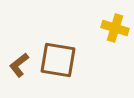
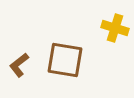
brown square: moved 7 px right
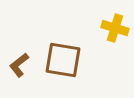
brown square: moved 2 px left
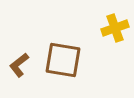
yellow cross: rotated 36 degrees counterclockwise
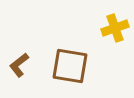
brown square: moved 7 px right, 6 px down
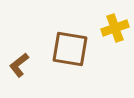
brown square: moved 17 px up
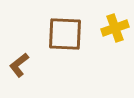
brown square: moved 5 px left, 15 px up; rotated 6 degrees counterclockwise
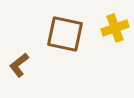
brown square: rotated 9 degrees clockwise
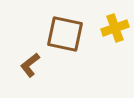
brown L-shape: moved 11 px right
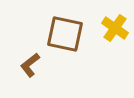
yellow cross: rotated 36 degrees counterclockwise
